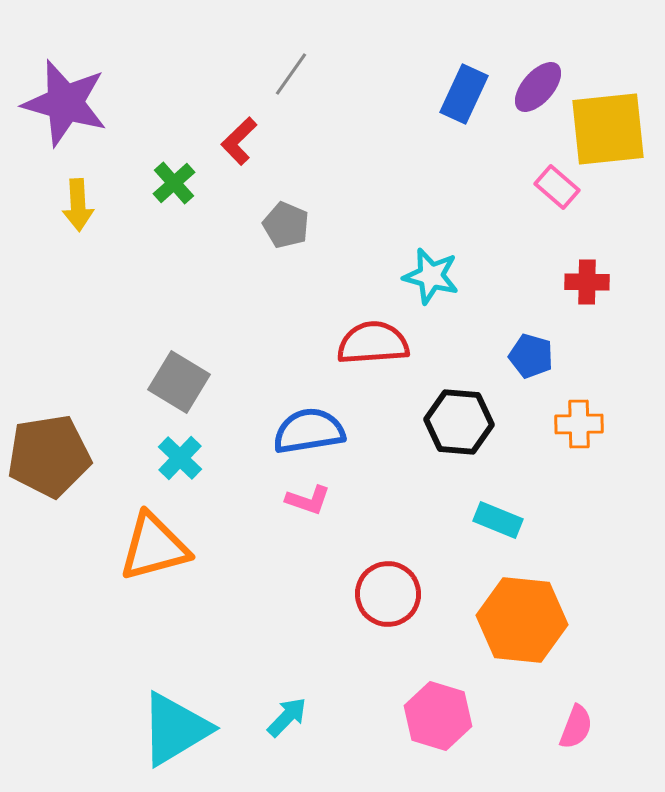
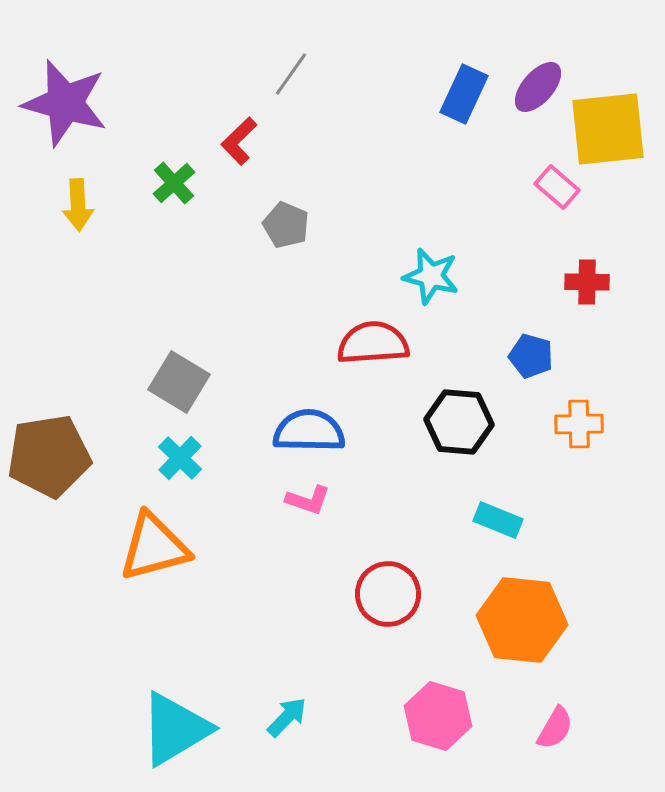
blue semicircle: rotated 10 degrees clockwise
pink semicircle: moved 21 px left, 1 px down; rotated 9 degrees clockwise
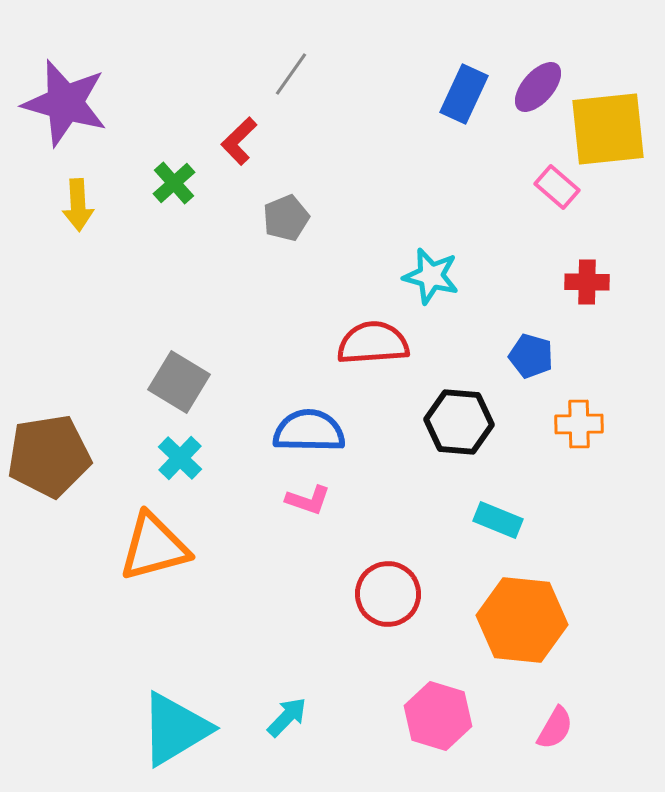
gray pentagon: moved 7 px up; rotated 27 degrees clockwise
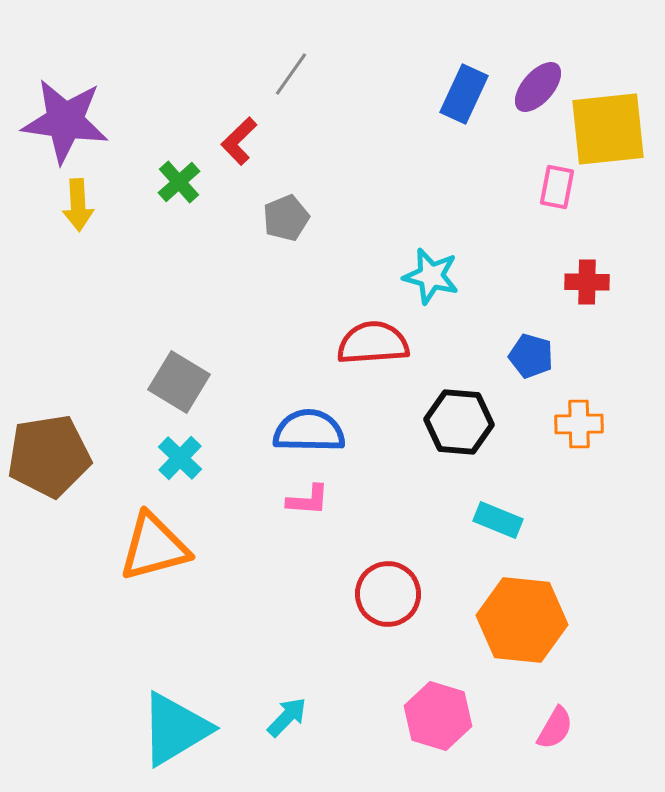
purple star: moved 18 px down; rotated 8 degrees counterclockwise
green cross: moved 5 px right, 1 px up
pink rectangle: rotated 60 degrees clockwise
pink L-shape: rotated 15 degrees counterclockwise
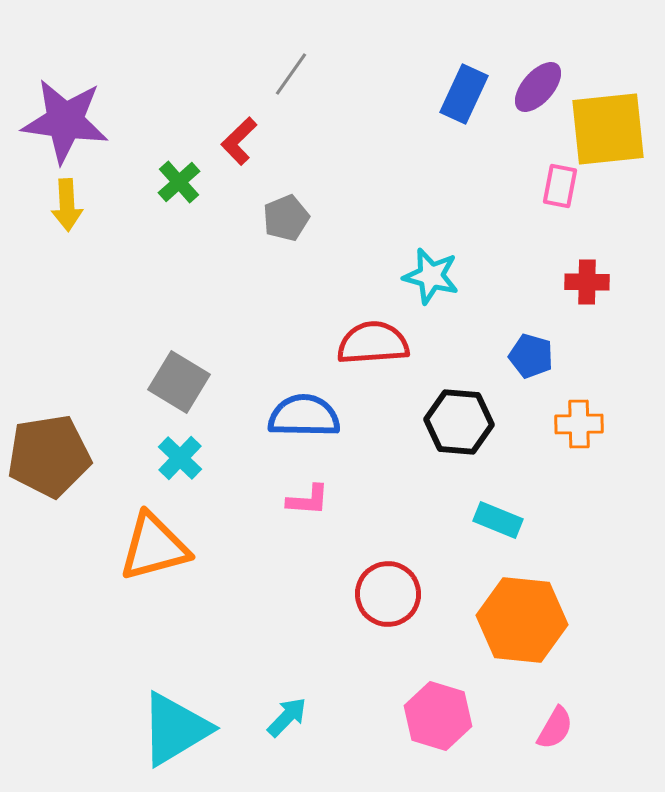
pink rectangle: moved 3 px right, 1 px up
yellow arrow: moved 11 px left
blue semicircle: moved 5 px left, 15 px up
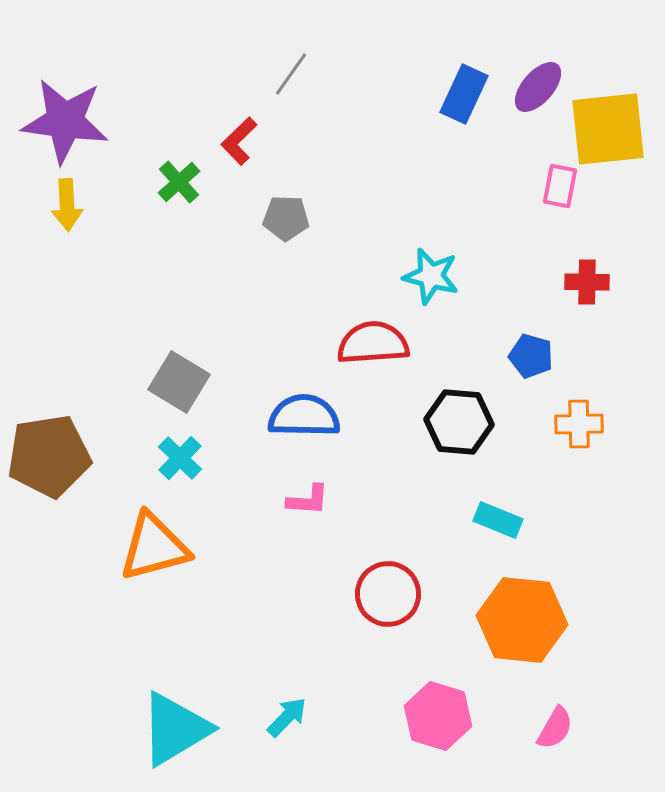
gray pentagon: rotated 24 degrees clockwise
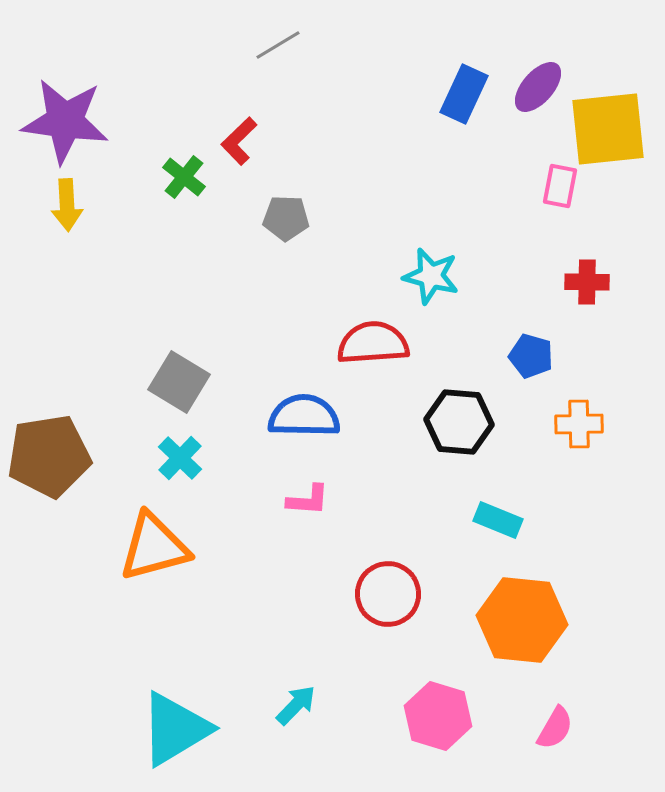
gray line: moved 13 px left, 29 px up; rotated 24 degrees clockwise
green cross: moved 5 px right, 5 px up; rotated 9 degrees counterclockwise
cyan arrow: moved 9 px right, 12 px up
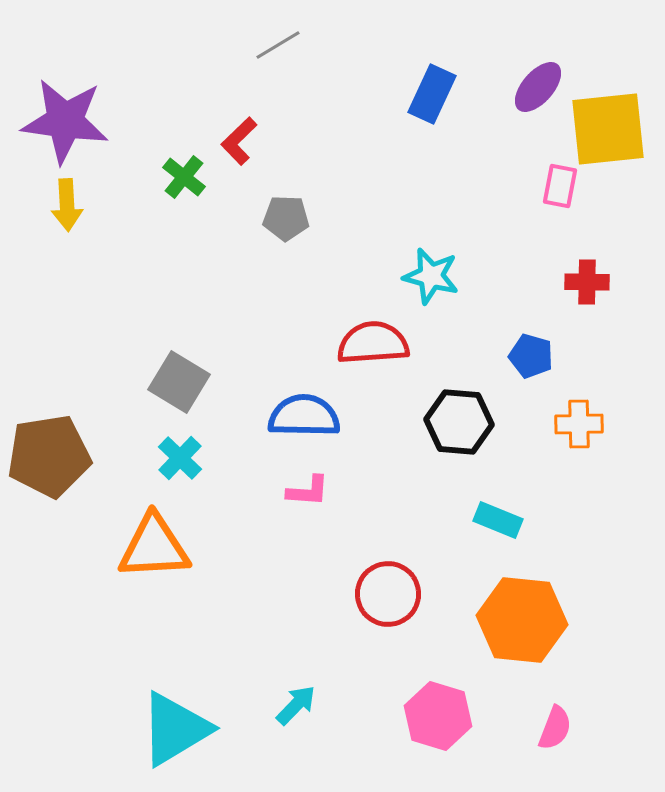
blue rectangle: moved 32 px left
pink L-shape: moved 9 px up
orange triangle: rotated 12 degrees clockwise
pink semicircle: rotated 9 degrees counterclockwise
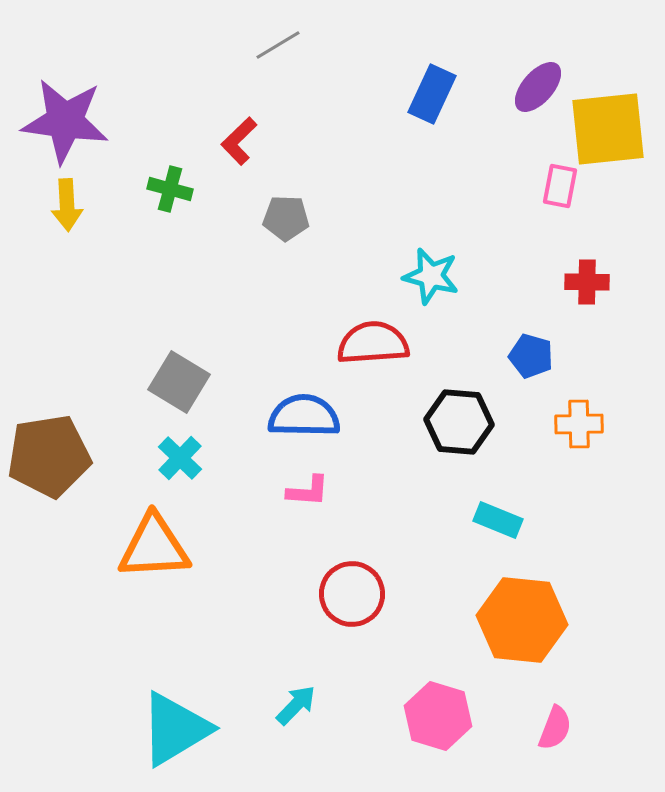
green cross: moved 14 px left, 12 px down; rotated 24 degrees counterclockwise
red circle: moved 36 px left
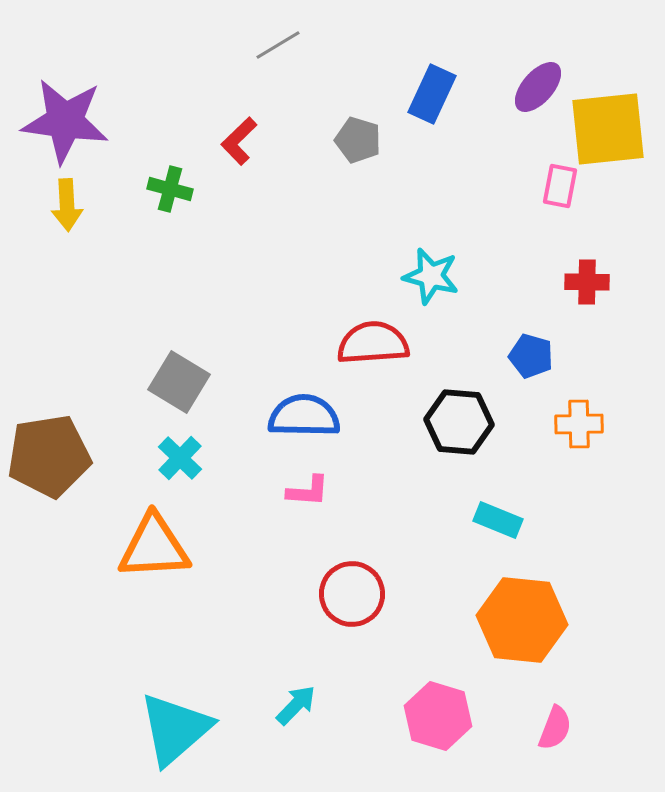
gray pentagon: moved 72 px right, 78 px up; rotated 15 degrees clockwise
cyan triangle: rotated 10 degrees counterclockwise
